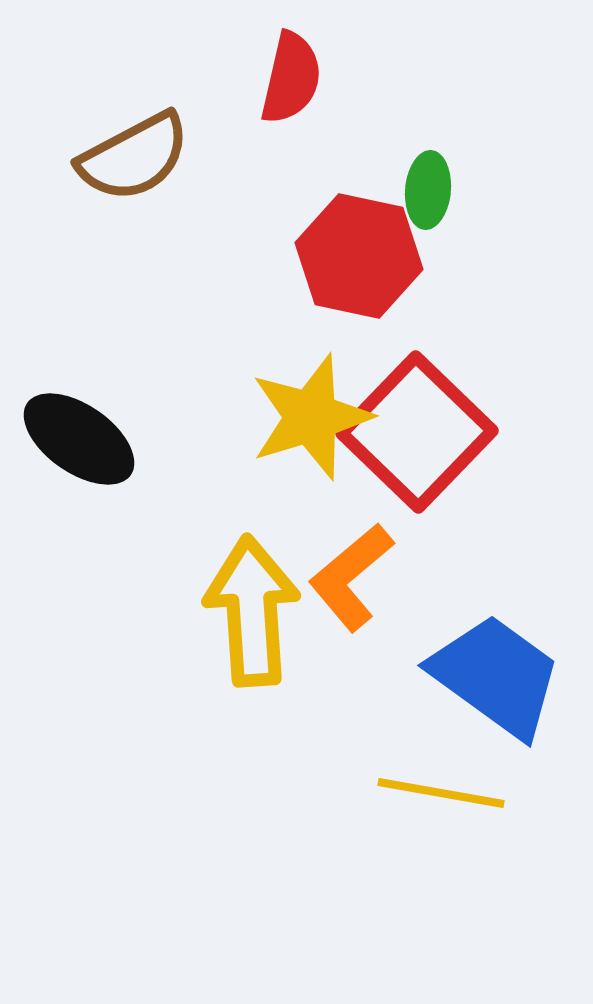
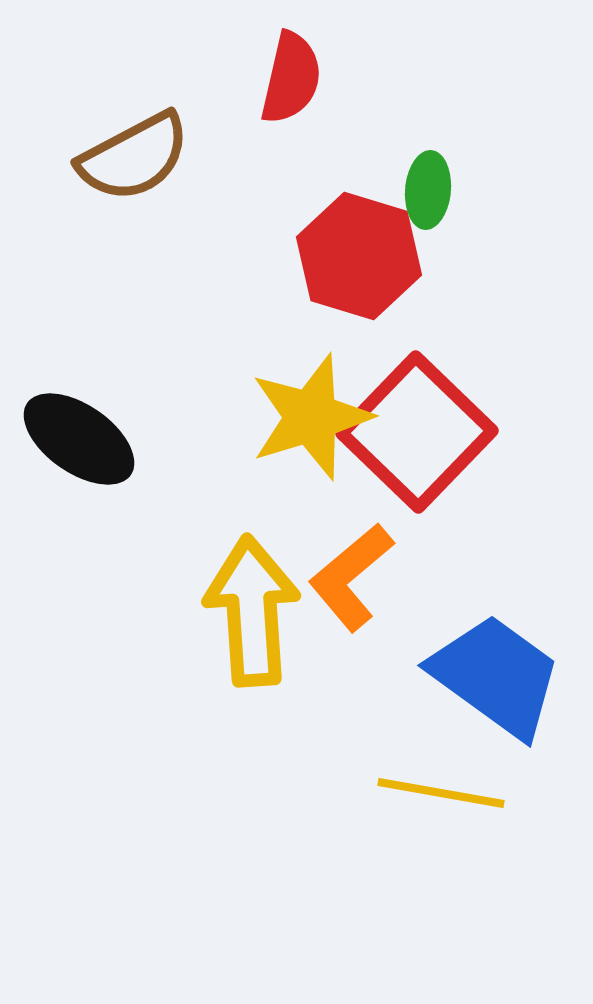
red hexagon: rotated 5 degrees clockwise
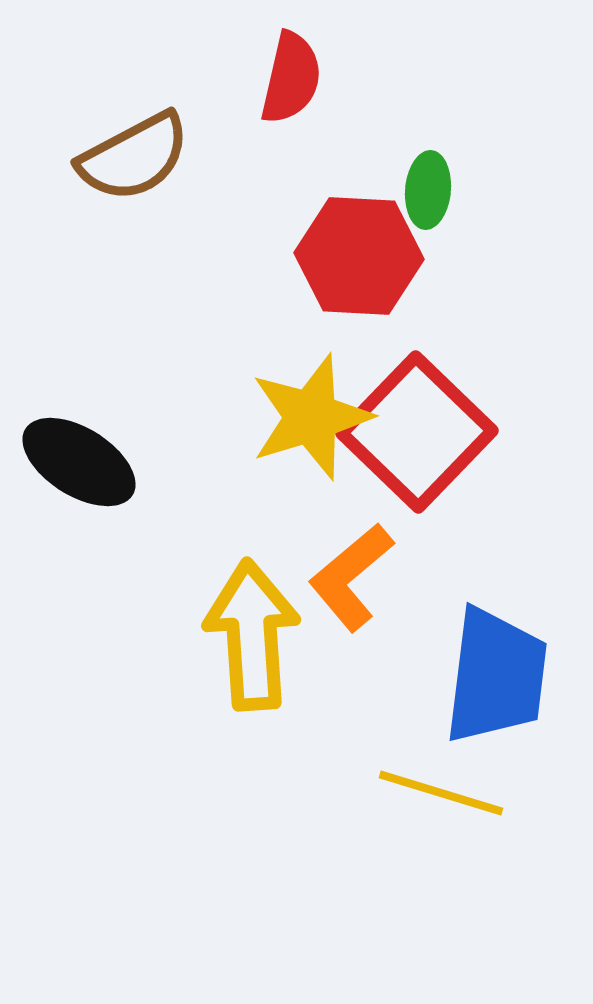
red hexagon: rotated 14 degrees counterclockwise
black ellipse: moved 23 px down; rotated 3 degrees counterclockwise
yellow arrow: moved 24 px down
blue trapezoid: rotated 61 degrees clockwise
yellow line: rotated 7 degrees clockwise
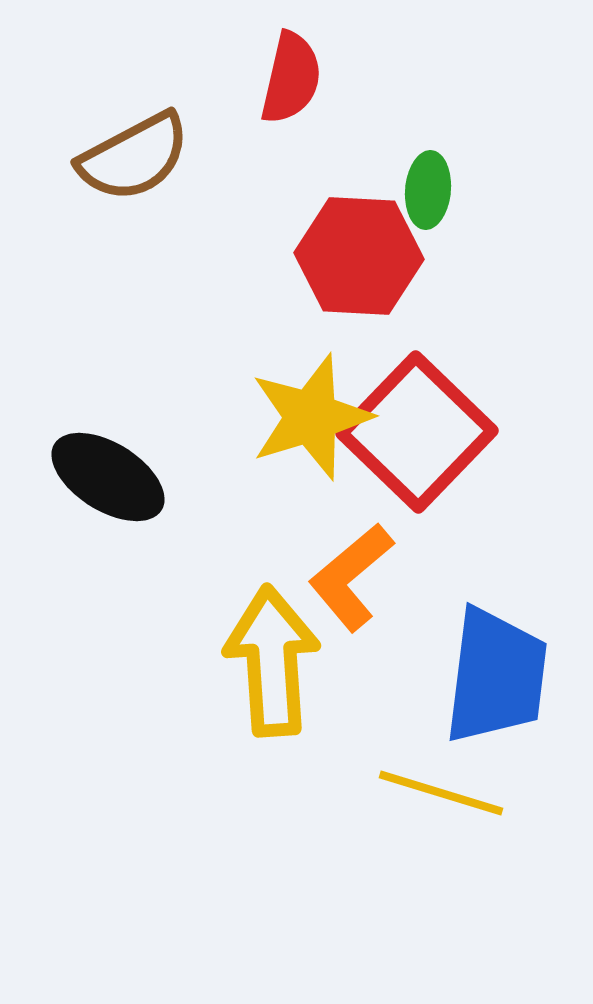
black ellipse: moved 29 px right, 15 px down
yellow arrow: moved 20 px right, 26 px down
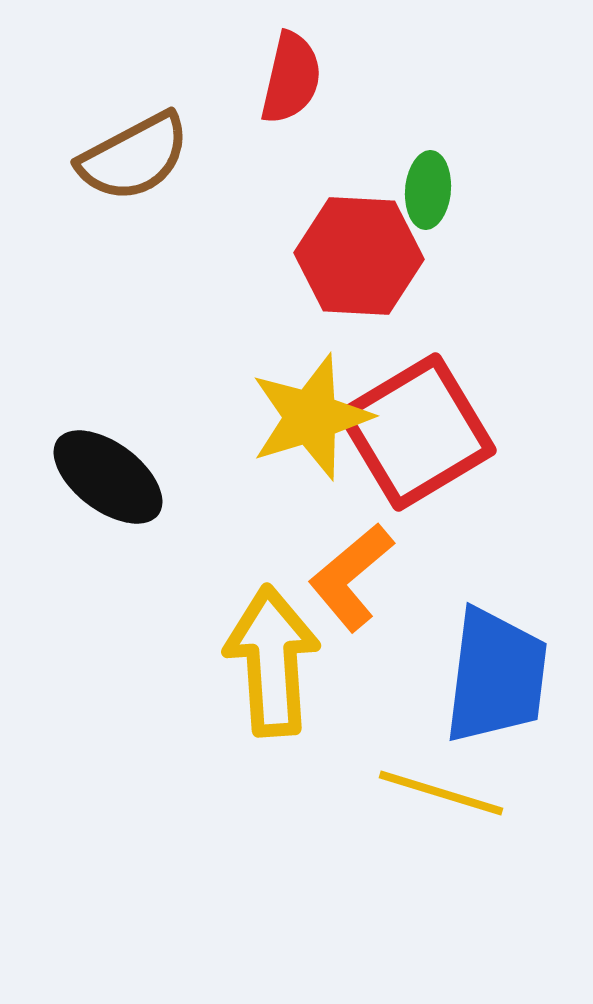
red square: rotated 15 degrees clockwise
black ellipse: rotated 5 degrees clockwise
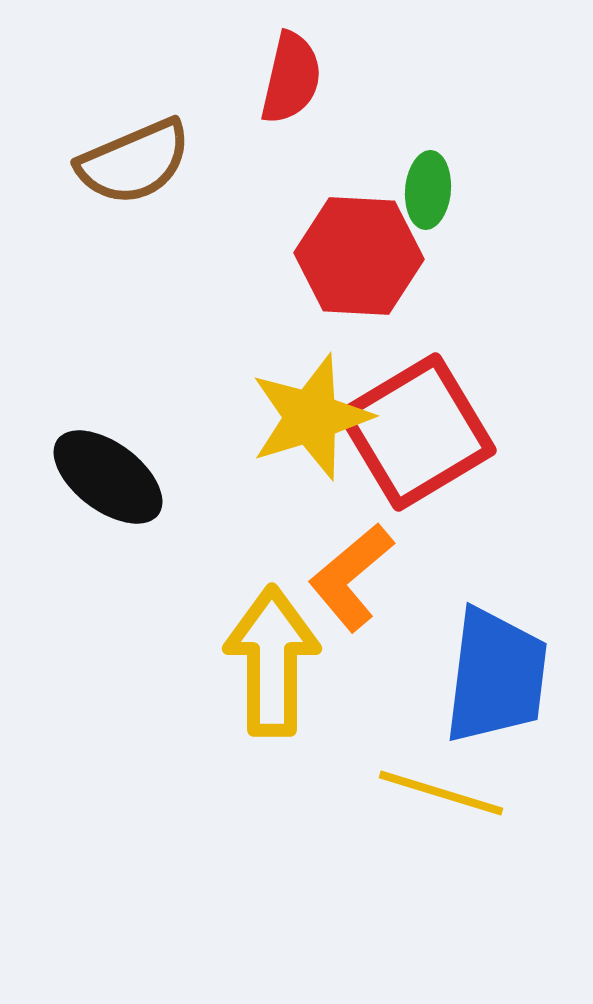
brown semicircle: moved 5 px down; rotated 5 degrees clockwise
yellow arrow: rotated 4 degrees clockwise
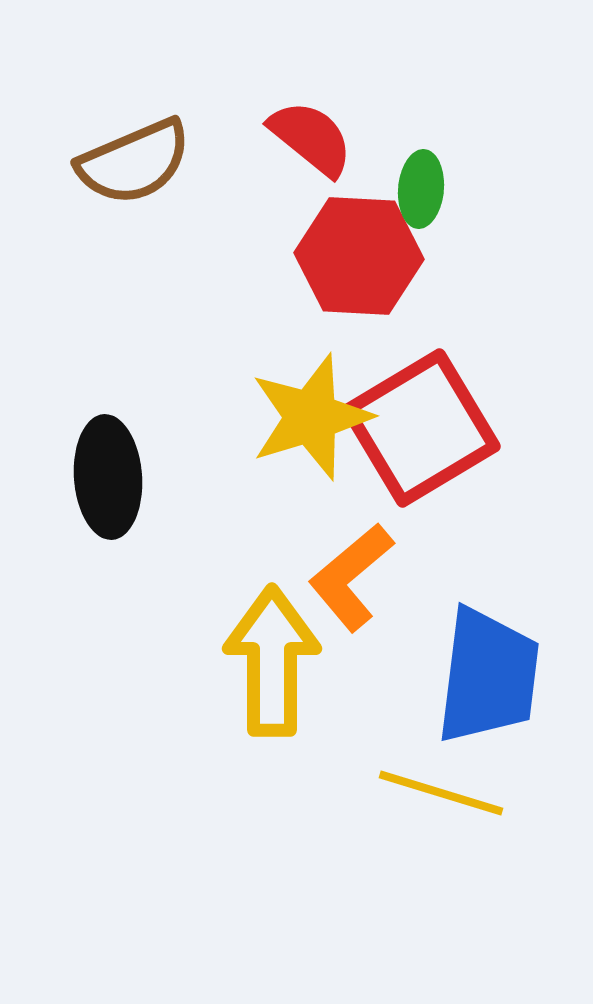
red semicircle: moved 20 px right, 60 px down; rotated 64 degrees counterclockwise
green ellipse: moved 7 px left, 1 px up
red square: moved 4 px right, 4 px up
black ellipse: rotated 49 degrees clockwise
blue trapezoid: moved 8 px left
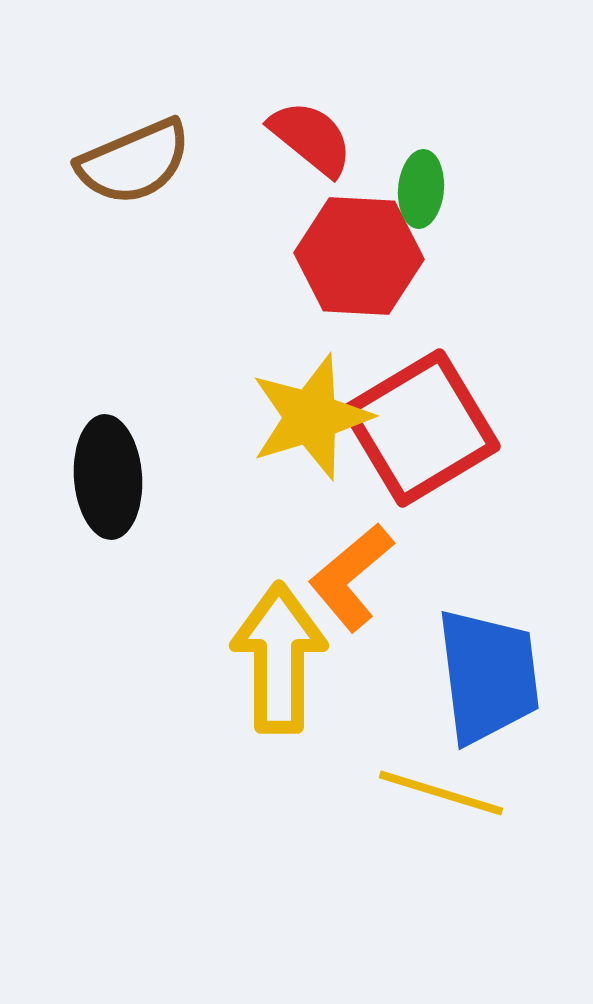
yellow arrow: moved 7 px right, 3 px up
blue trapezoid: rotated 14 degrees counterclockwise
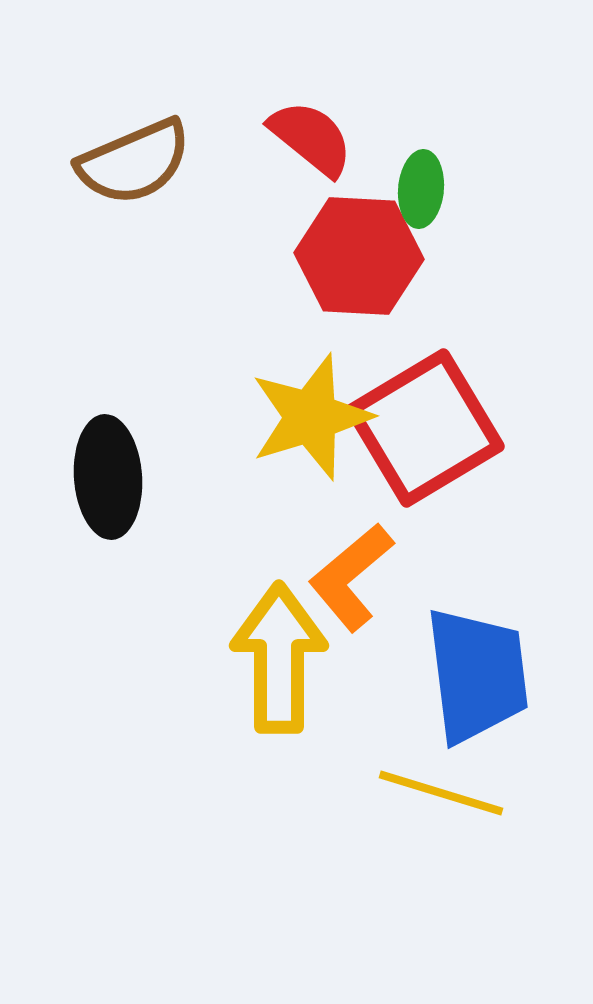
red square: moved 4 px right
blue trapezoid: moved 11 px left, 1 px up
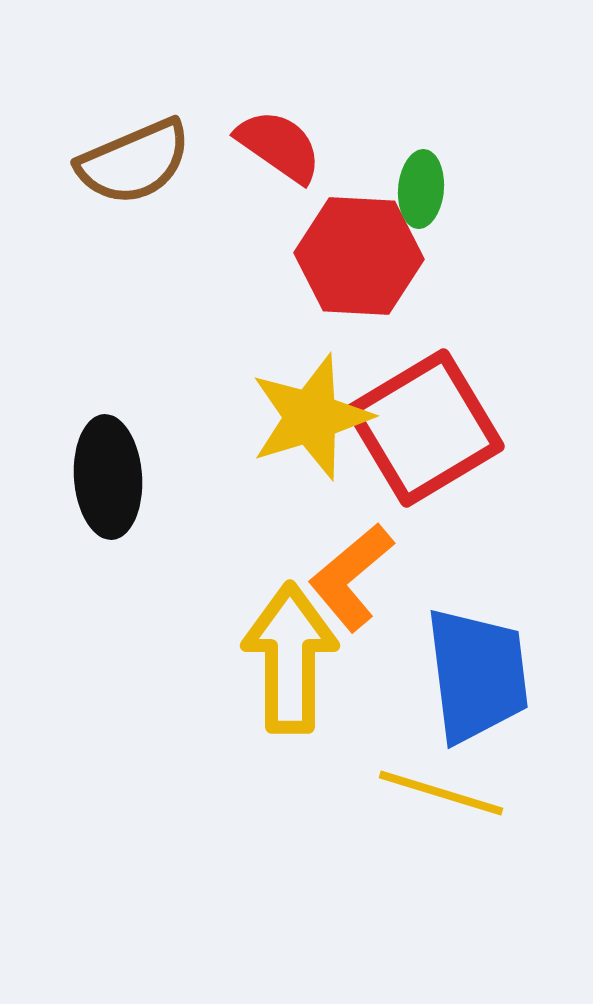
red semicircle: moved 32 px left, 8 px down; rotated 4 degrees counterclockwise
yellow arrow: moved 11 px right
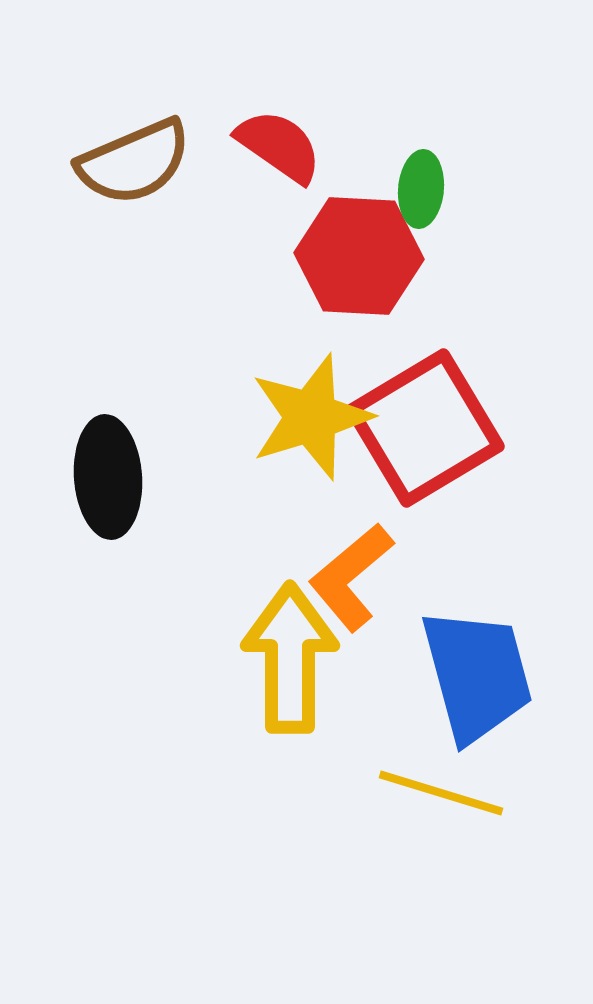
blue trapezoid: rotated 8 degrees counterclockwise
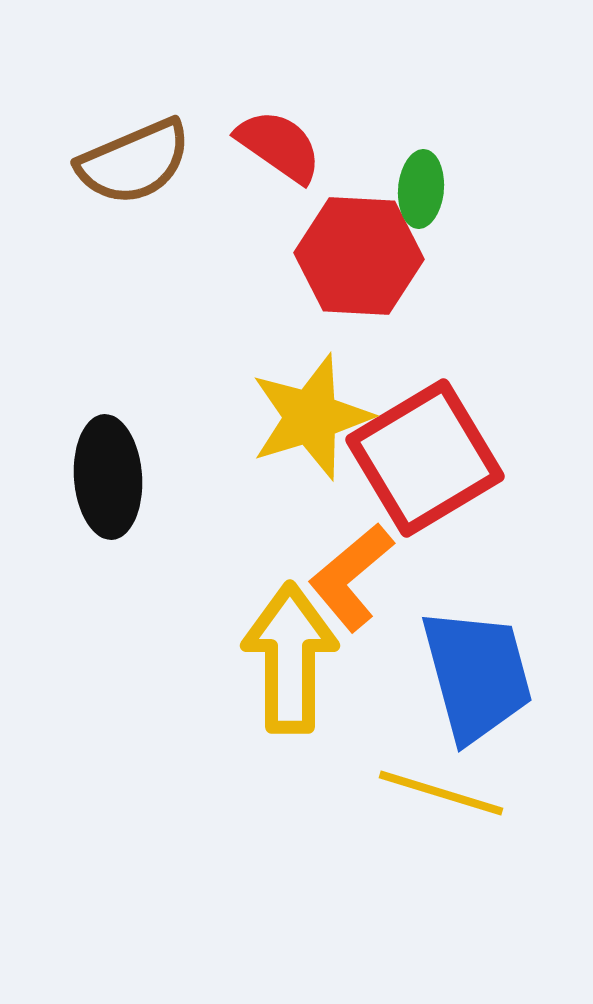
red square: moved 30 px down
